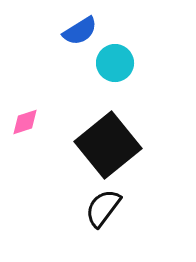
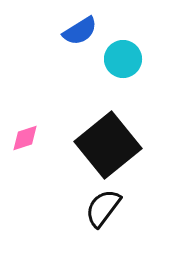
cyan circle: moved 8 px right, 4 px up
pink diamond: moved 16 px down
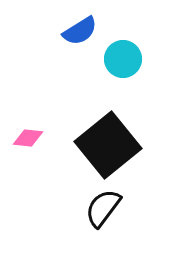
pink diamond: moved 3 px right; rotated 24 degrees clockwise
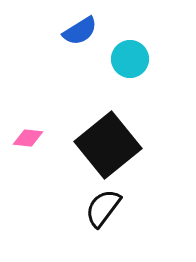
cyan circle: moved 7 px right
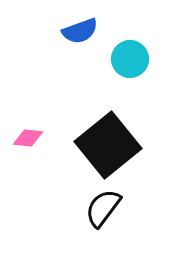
blue semicircle: rotated 12 degrees clockwise
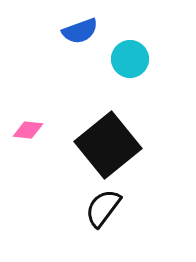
pink diamond: moved 8 px up
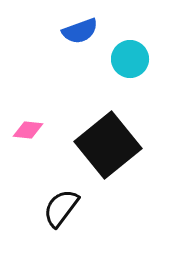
black semicircle: moved 42 px left
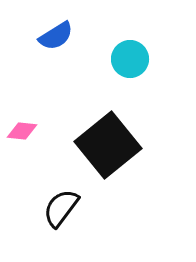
blue semicircle: moved 24 px left, 5 px down; rotated 12 degrees counterclockwise
pink diamond: moved 6 px left, 1 px down
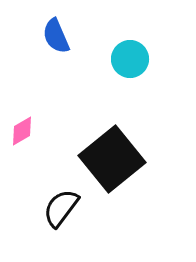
blue semicircle: rotated 99 degrees clockwise
pink diamond: rotated 36 degrees counterclockwise
black square: moved 4 px right, 14 px down
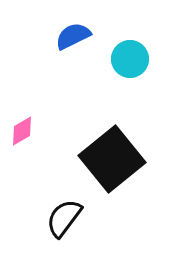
blue semicircle: moved 17 px right; rotated 87 degrees clockwise
black semicircle: moved 3 px right, 10 px down
